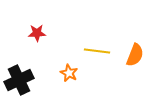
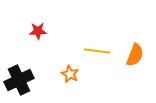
red star: moved 1 px right, 2 px up
orange star: moved 1 px right, 1 px down
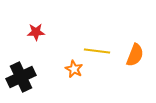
red star: moved 2 px left, 1 px down
orange star: moved 4 px right, 5 px up
black cross: moved 2 px right, 3 px up
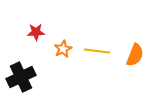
orange star: moved 11 px left, 20 px up; rotated 18 degrees clockwise
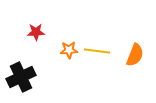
orange star: moved 6 px right, 1 px down; rotated 24 degrees clockwise
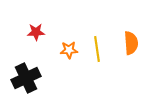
yellow line: moved 2 px up; rotated 75 degrees clockwise
orange semicircle: moved 4 px left, 12 px up; rotated 25 degrees counterclockwise
black cross: moved 5 px right, 1 px down
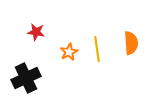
red star: rotated 12 degrees clockwise
orange star: moved 2 px down; rotated 24 degrees counterclockwise
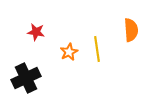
orange semicircle: moved 13 px up
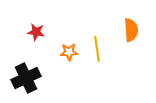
orange star: rotated 24 degrees clockwise
